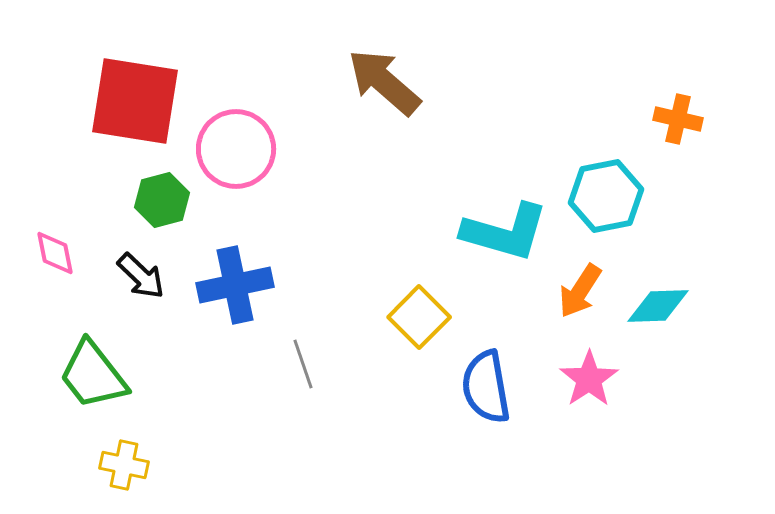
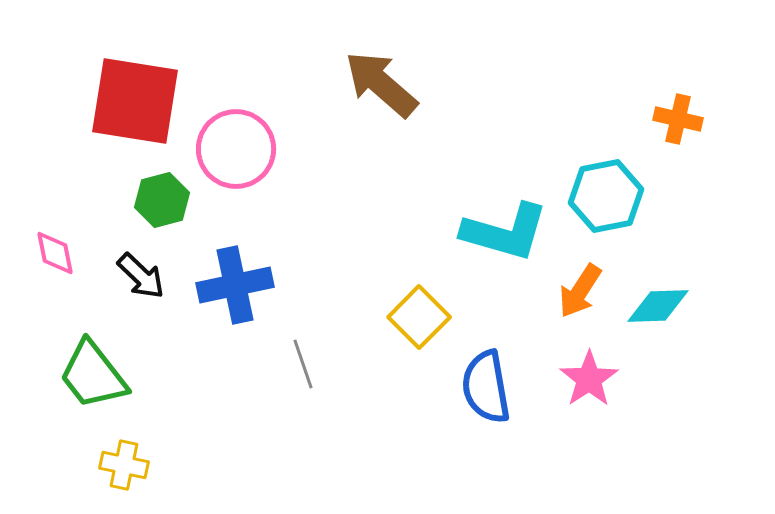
brown arrow: moved 3 px left, 2 px down
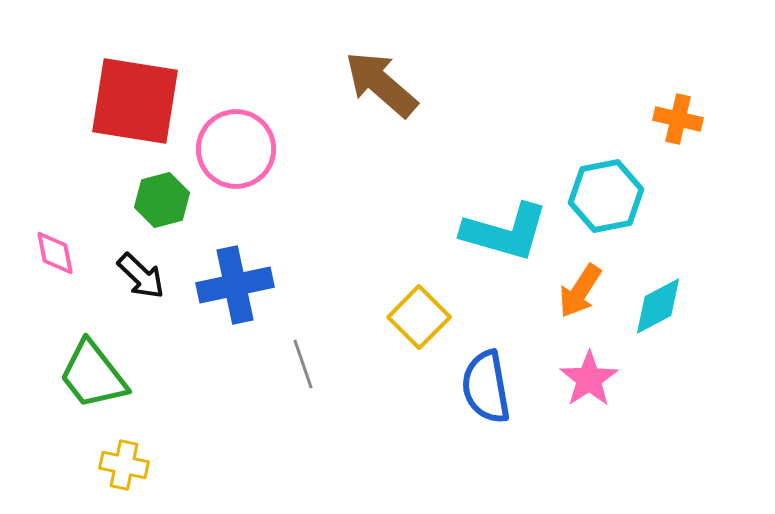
cyan diamond: rotated 26 degrees counterclockwise
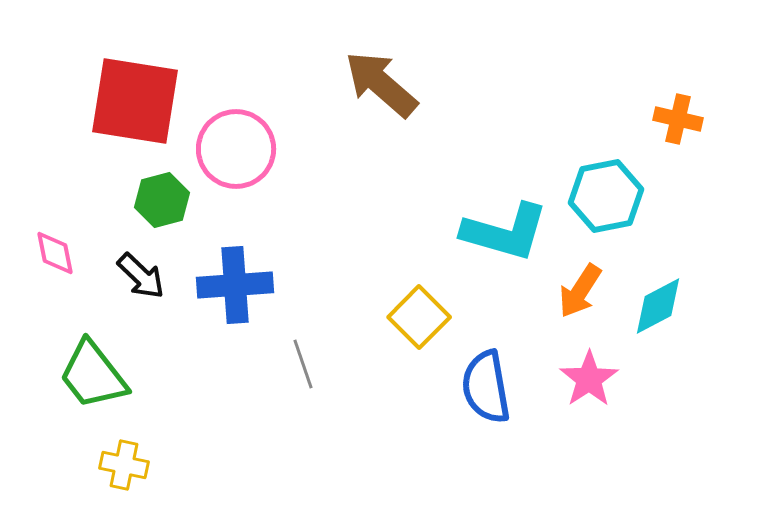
blue cross: rotated 8 degrees clockwise
